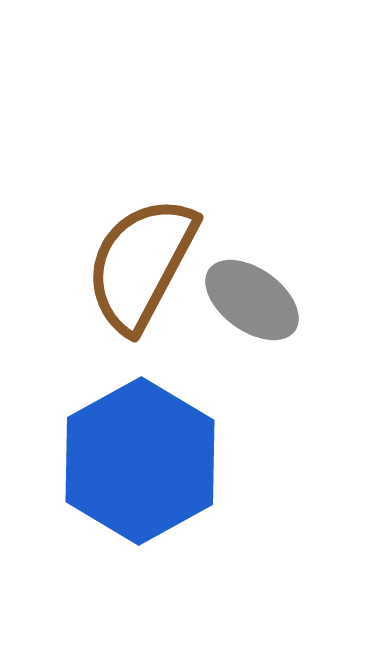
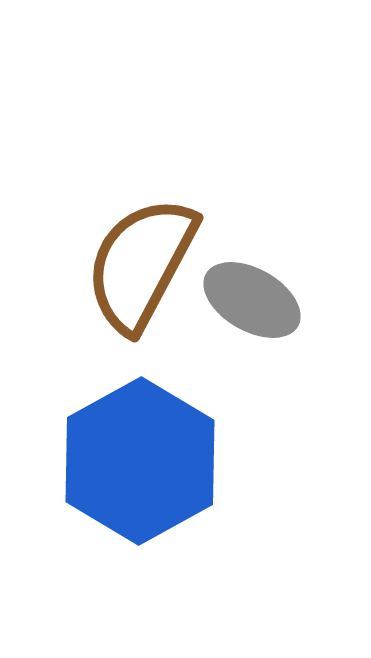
gray ellipse: rotated 6 degrees counterclockwise
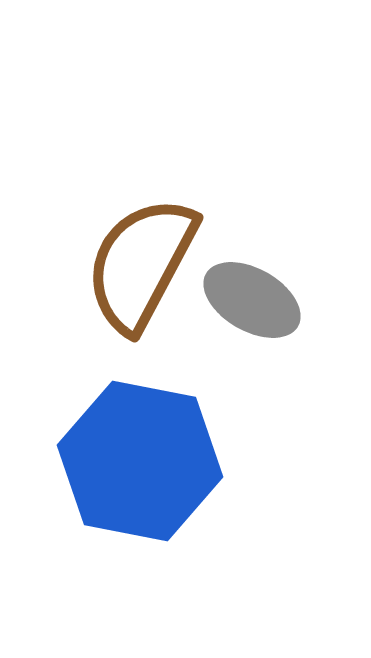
blue hexagon: rotated 20 degrees counterclockwise
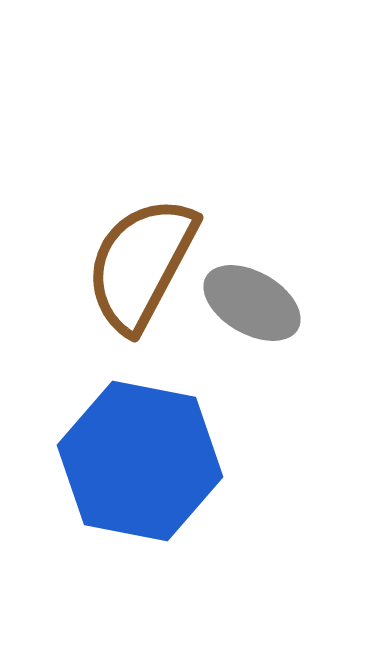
gray ellipse: moved 3 px down
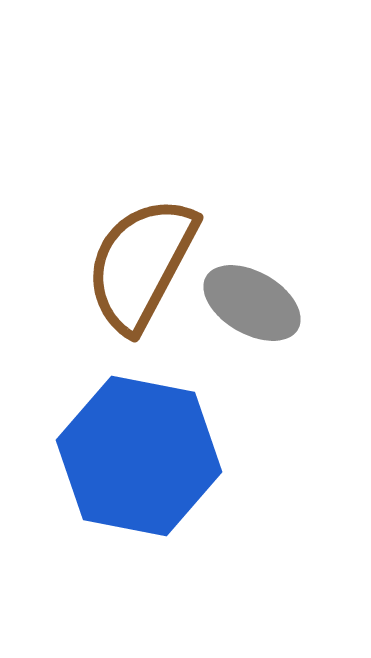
blue hexagon: moved 1 px left, 5 px up
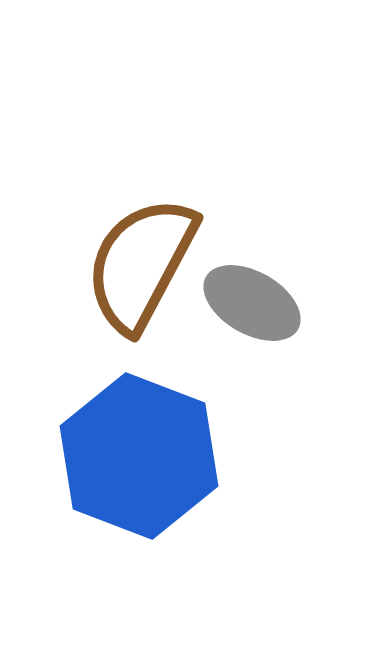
blue hexagon: rotated 10 degrees clockwise
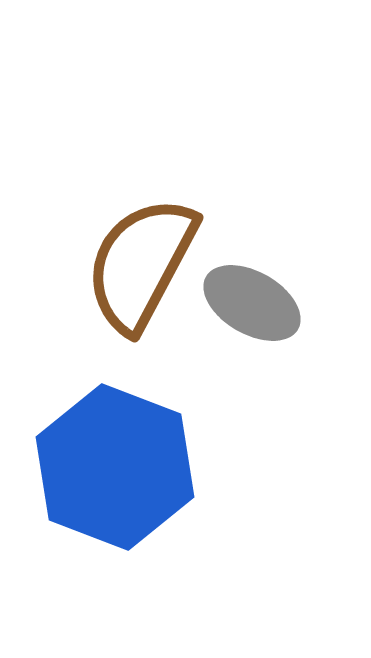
blue hexagon: moved 24 px left, 11 px down
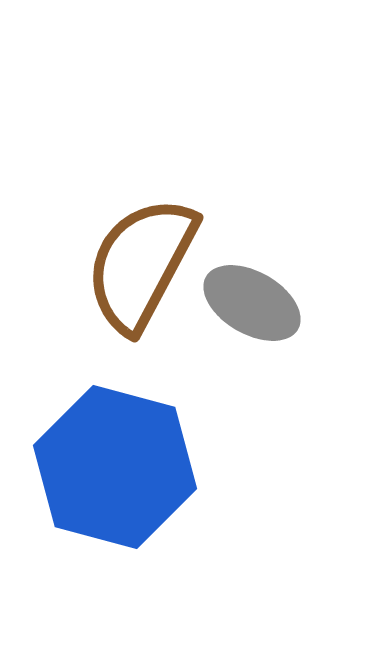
blue hexagon: rotated 6 degrees counterclockwise
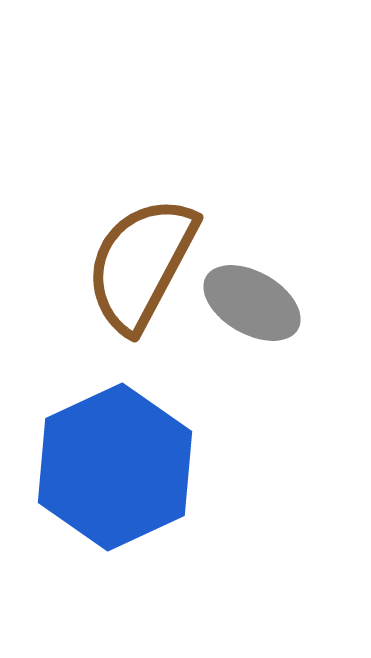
blue hexagon: rotated 20 degrees clockwise
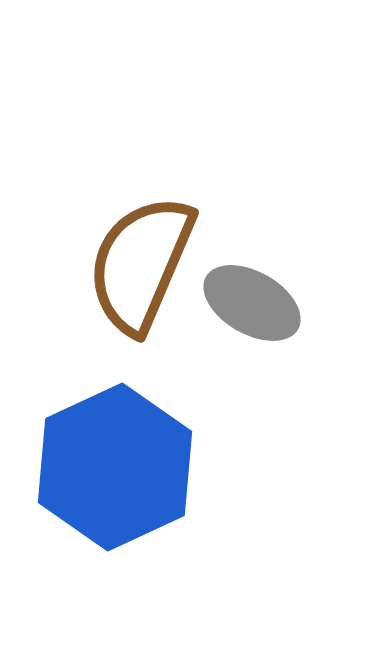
brown semicircle: rotated 5 degrees counterclockwise
